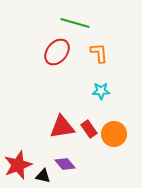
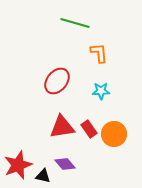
red ellipse: moved 29 px down
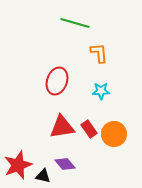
red ellipse: rotated 20 degrees counterclockwise
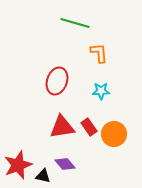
red rectangle: moved 2 px up
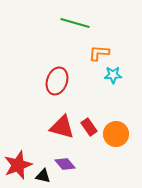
orange L-shape: rotated 80 degrees counterclockwise
cyan star: moved 12 px right, 16 px up
red triangle: rotated 24 degrees clockwise
orange circle: moved 2 px right
